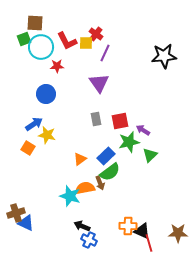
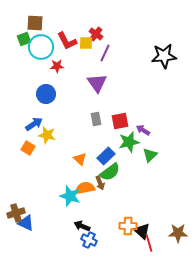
purple triangle: moved 2 px left
orange triangle: rotated 40 degrees counterclockwise
black triangle: rotated 18 degrees clockwise
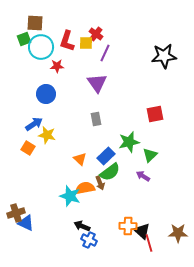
red L-shape: rotated 45 degrees clockwise
red square: moved 35 px right, 7 px up
purple arrow: moved 46 px down
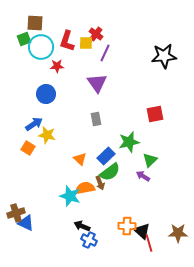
green triangle: moved 5 px down
orange cross: moved 1 px left
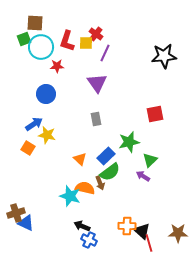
orange semicircle: rotated 24 degrees clockwise
